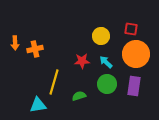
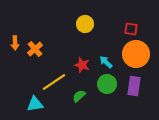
yellow circle: moved 16 px left, 12 px up
orange cross: rotated 28 degrees counterclockwise
red star: moved 4 px down; rotated 21 degrees clockwise
yellow line: rotated 40 degrees clockwise
green semicircle: rotated 24 degrees counterclockwise
cyan triangle: moved 3 px left, 1 px up
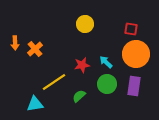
red star: rotated 28 degrees counterclockwise
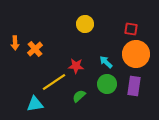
red star: moved 6 px left, 1 px down; rotated 14 degrees clockwise
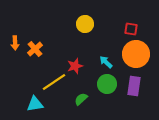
red star: moved 1 px left; rotated 21 degrees counterclockwise
green semicircle: moved 2 px right, 3 px down
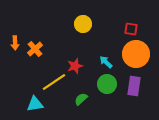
yellow circle: moved 2 px left
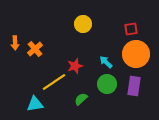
red square: rotated 16 degrees counterclockwise
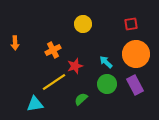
red square: moved 5 px up
orange cross: moved 18 px right, 1 px down; rotated 14 degrees clockwise
purple rectangle: moved 1 px right, 1 px up; rotated 36 degrees counterclockwise
